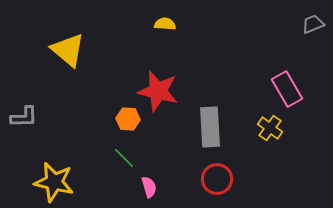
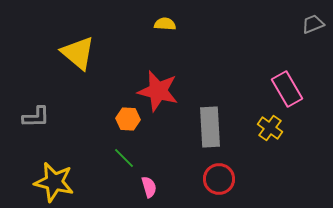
yellow triangle: moved 10 px right, 3 px down
gray L-shape: moved 12 px right
red circle: moved 2 px right
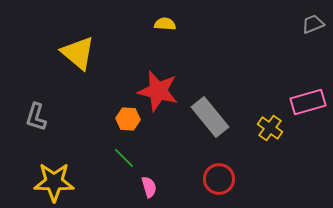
pink rectangle: moved 21 px right, 13 px down; rotated 76 degrees counterclockwise
gray L-shape: rotated 108 degrees clockwise
gray rectangle: moved 10 px up; rotated 36 degrees counterclockwise
yellow star: rotated 12 degrees counterclockwise
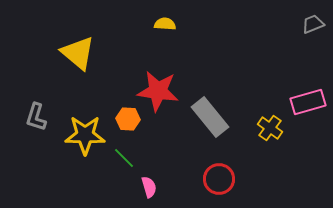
red star: rotated 6 degrees counterclockwise
yellow star: moved 31 px right, 47 px up
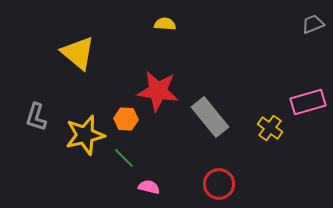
orange hexagon: moved 2 px left
yellow star: rotated 15 degrees counterclockwise
red circle: moved 5 px down
pink semicircle: rotated 60 degrees counterclockwise
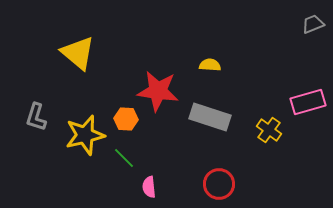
yellow semicircle: moved 45 px right, 41 px down
gray rectangle: rotated 33 degrees counterclockwise
yellow cross: moved 1 px left, 2 px down
pink semicircle: rotated 110 degrees counterclockwise
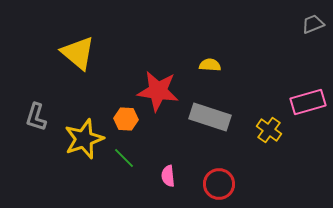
yellow star: moved 1 px left, 4 px down; rotated 6 degrees counterclockwise
pink semicircle: moved 19 px right, 11 px up
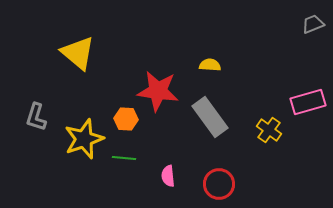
gray rectangle: rotated 36 degrees clockwise
green line: rotated 40 degrees counterclockwise
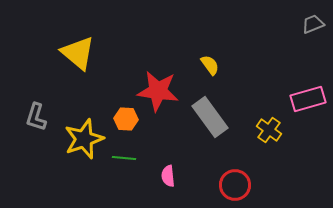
yellow semicircle: rotated 50 degrees clockwise
pink rectangle: moved 3 px up
red circle: moved 16 px right, 1 px down
